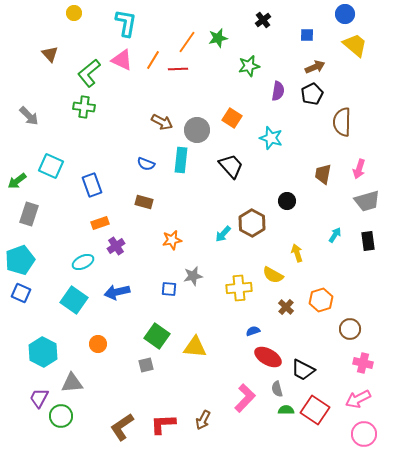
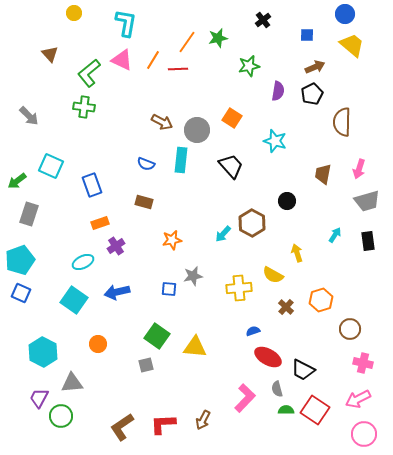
yellow trapezoid at (355, 45): moved 3 px left
cyan star at (271, 138): moved 4 px right, 3 px down
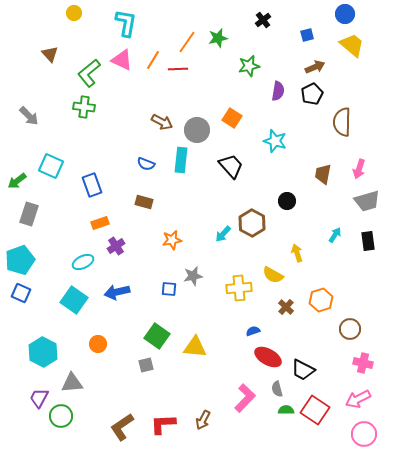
blue square at (307, 35): rotated 16 degrees counterclockwise
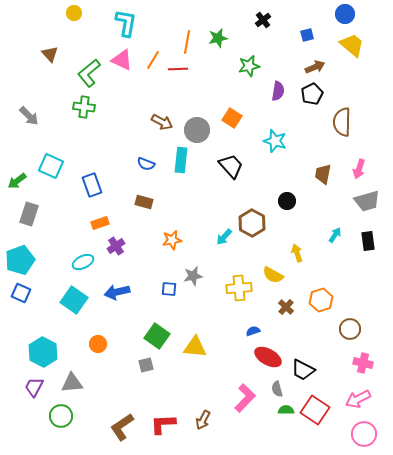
orange line at (187, 42): rotated 25 degrees counterclockwise
cyan arrow at (223, 234): moved 1 px right, 3 px down
purple trapezoid at (39, 398): moved 5 px left, 11 px up
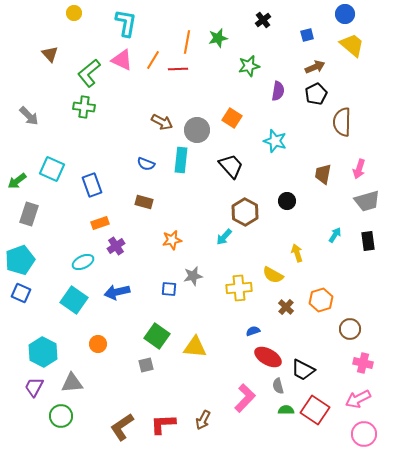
black pentagon at (312, 94): moved 4 px right
cyan square at (51, 166): moved 1 px right, 3 px down
brown hexagon at (252, 223): moved 7 px left, 11 px up
gray semicircle at (277, 389): moved 1 px right, 3 px up
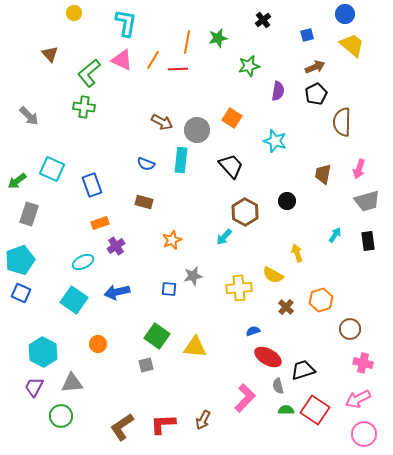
orange star at (172, 240): rotated 12 degrees counterclockwise
black trapezoid at (303, 370): rotated 135 degrees clockwise
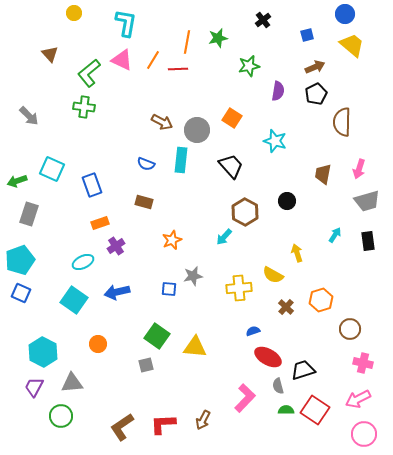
green arrow at (17, 181): rotated 18 degrees clockwise
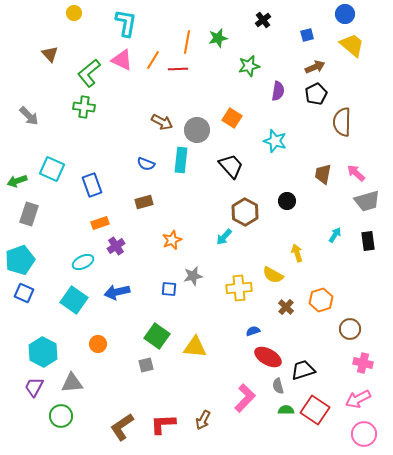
pink arrow at (359, 169): moved 3 px left, 4 px down; rotated 114 degrees clockwise
brown rectangle at (144, 202): rotated 30 degrees counterclockwise
blue square at (21, 293): moved 3 px right
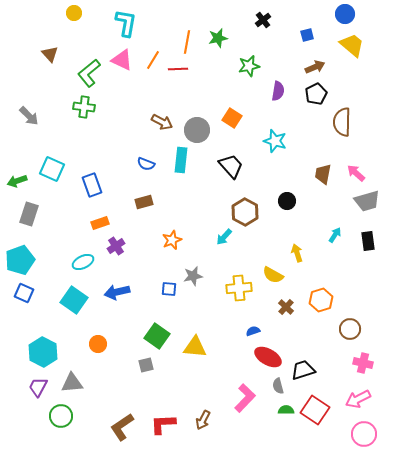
purple trapezoid at (34, 387): moved 4 px right
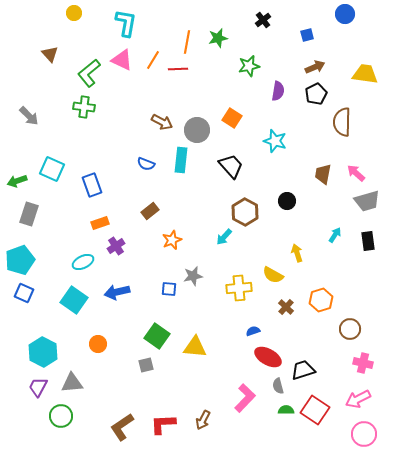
yellow trapezoid at (352, 45): moved 13 px right, 29 px down; rotated 32 degrees counterclockwise
brown rectangle at (144, 202): moved 6 px right, 9 px down; rotated 24 degrees counterclockwise
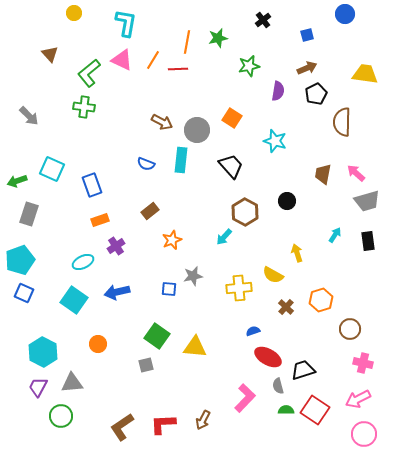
brown arrow at (315, 67): moved 8 px left, 1 px down
orange rectangle at (100, 223): moved 3 px up
